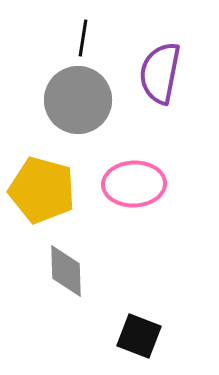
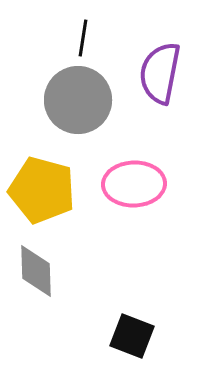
gray diamond: moved 30 px left
black square: moved 7 px left
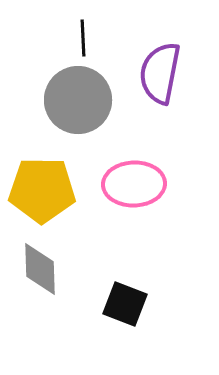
black line: rotated 12 degrees counterclockwise
yellow pentagon: rotated 14 degrees counterclockwise
gray diamond: moved 4 px right, 2 px up
black square: moved 7 px left, 32 px up
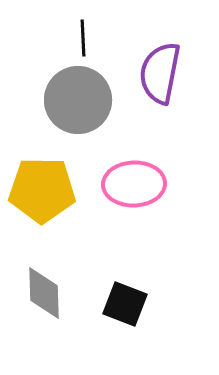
gray diamond: moved 4 px right, 24 px down
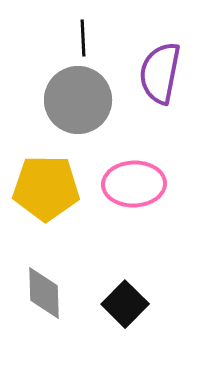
yellow pentagon: moved 4 px right, 2 px up
black square: rotated 24 degrees clockwise
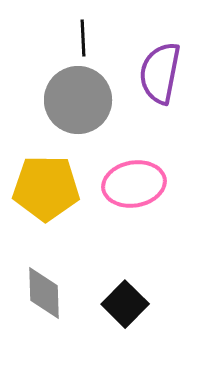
pink ellipse: rotated 8 degrees counterclockwise
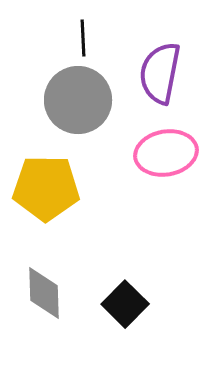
pink ellipse: moved 32 px right, 31 px up
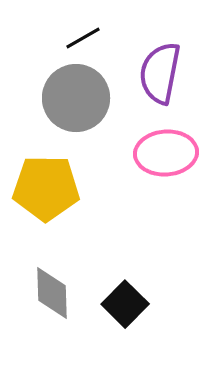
black line: rotated 63 degrees clockwise
gray circle: moved 2 px left, 2 px up
pink ellipse: rotated 6 degrees clockwise
gray diamond: moved 8 px right
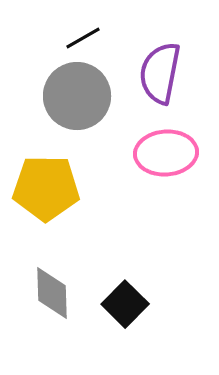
gray circle: moved 1 px right, 2 px up
